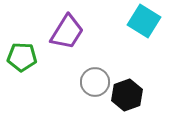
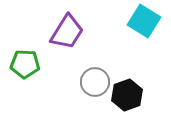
green pentagon: moved 3 px right, 7 px down
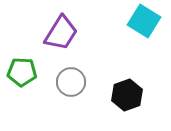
purple trapezoid: moved 6 px left, 1 px down
green pentagon: moved 3 px left, 8 px down
gray circle: moved 24 px left
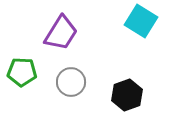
cyan square: moved 3 px left
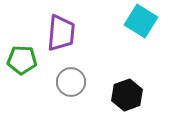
purple trapezoid: rotated 27 degrees counterclockwise
green pentagon: moved 12 px up
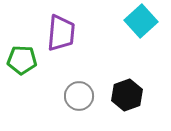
cyan square: rotated 16 degrees clockwise
gray circle: moved 8 px right, 14 px down
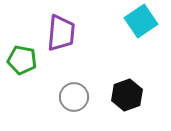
cyan square: rotated 8 degrees clockwise
green pentagon: rotated 8 degrees clockwise
gray circle: moved 5 px left, 1 px down
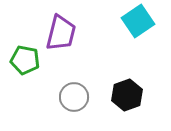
cyan square: moved 3 px left
purple trapezoid: rotated 9 degrees clockwise
green pentagon: moved 3 px right
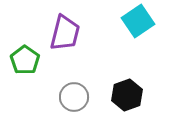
purple trapezoid: moved 4 px right
green pentagon: rotated 24 degrees clockwise
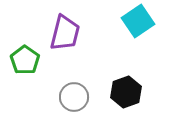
black hexagon: moved 1 px left, 3 px up
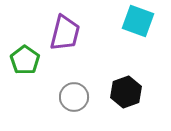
cyan square: rotated 36 degrees counterclockwise
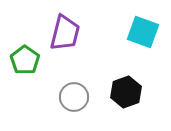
cyan square: moved 5 px right, 11 px down
